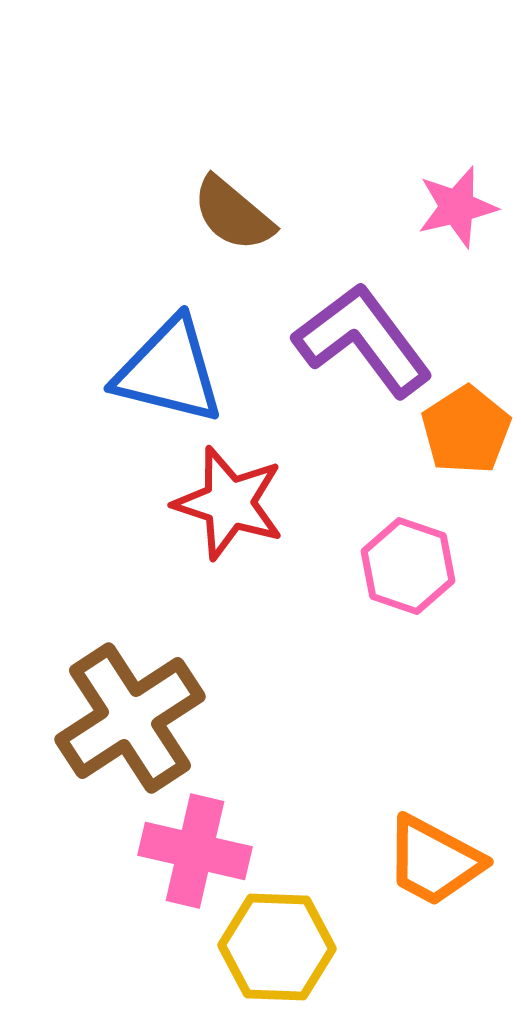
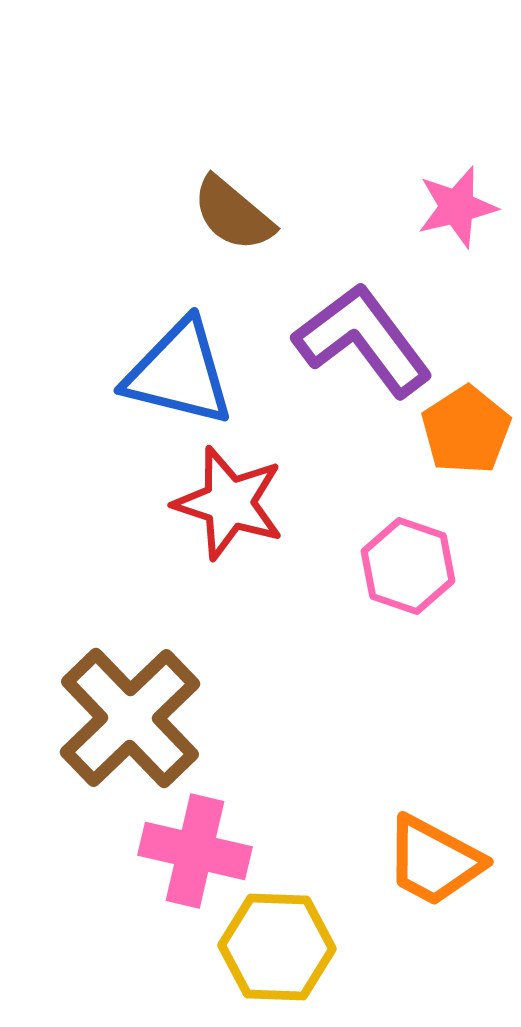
blue triangle: moved 10 px right, 2 px down
brown cross: rotated 11 degrees counterclockwise
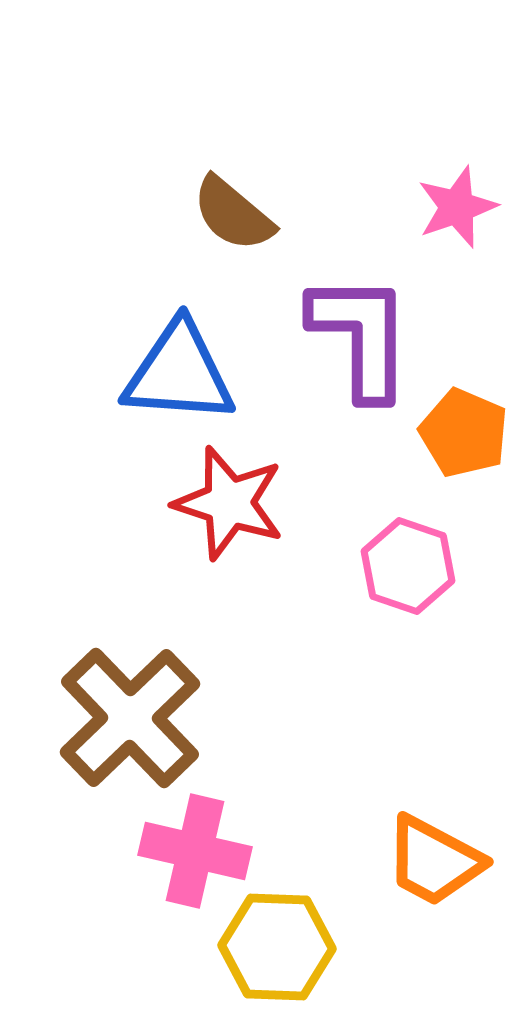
pink star: rotated 6 degrees counterclockwise
purple L-shape: moved 2 px left, 4 px up; rotated 37 degrees clockwise
blue triangle: rotated 10 degrees counterclockwise
orange pentagon: moved 2 px left, 3 px down; rotated 16 degrees counterclockwise
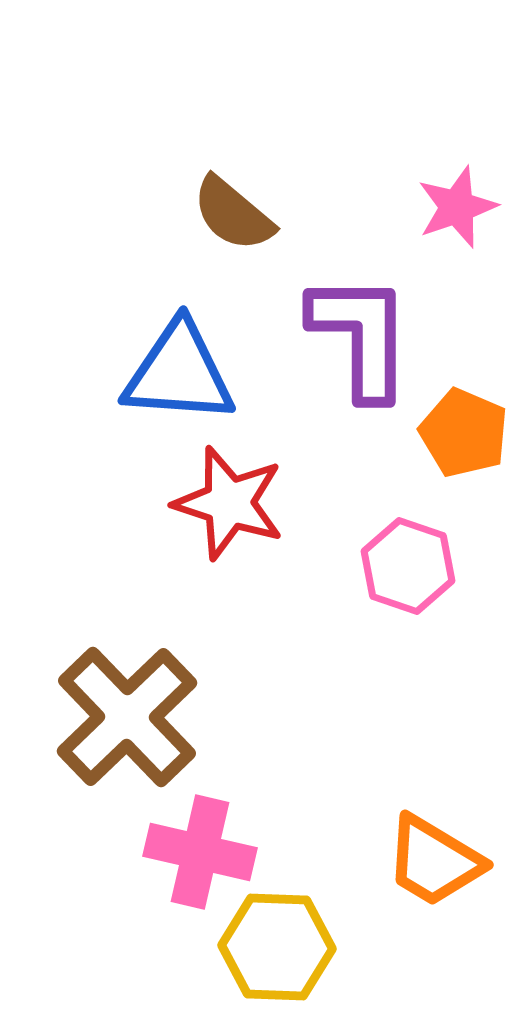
brown cross: moved 3 px left, 1 px up
pink cross: moved 5 px right, 1 px down
orange trapezoid: rotated 3 degrees clockwise
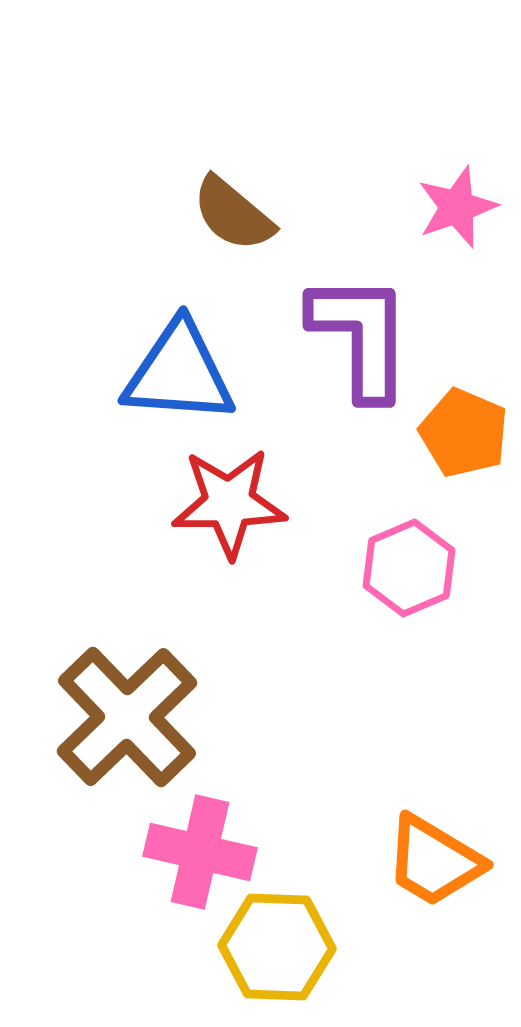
red star: rotated 19 degrees counterclockwise
pink hexagon: moved 1 px right, 2 px down; rotated 18 degrees clockwise
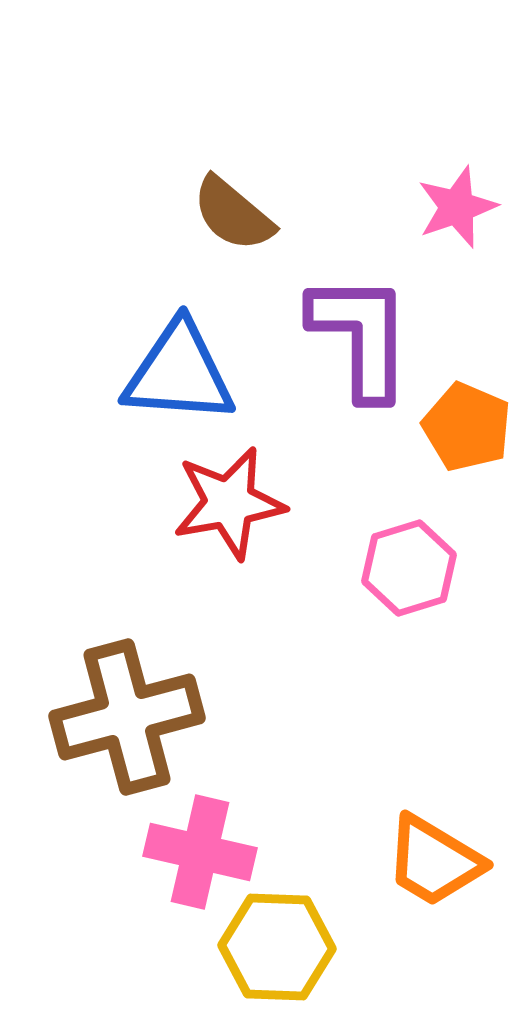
orange pentagon: moved 3 px right, 6 px up
red star: rotated 9 degrees counterclockwise
pink hexagon: rotated 6 degrees clockwise
brown cross: rotated 29 degrees clockwise
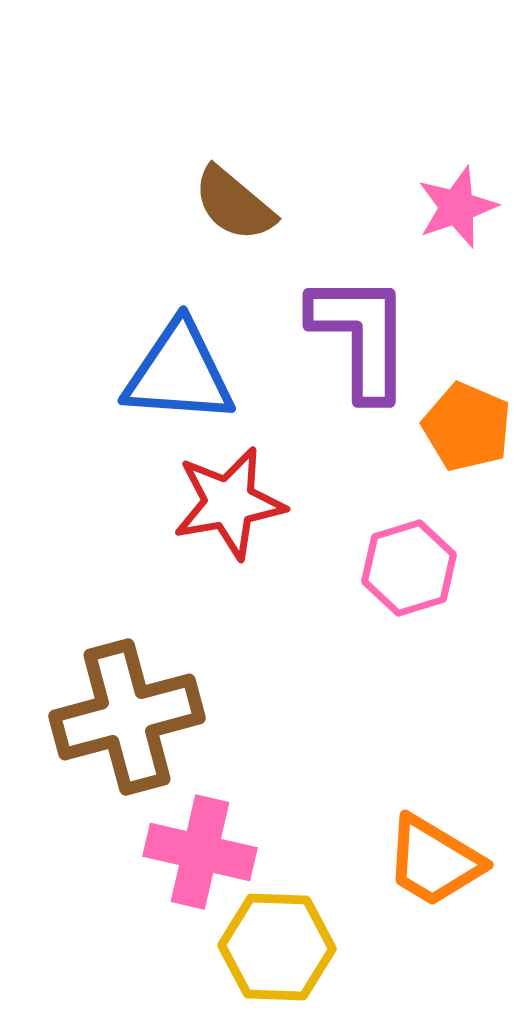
brown semicircle: moved 1 px right, 10 px up
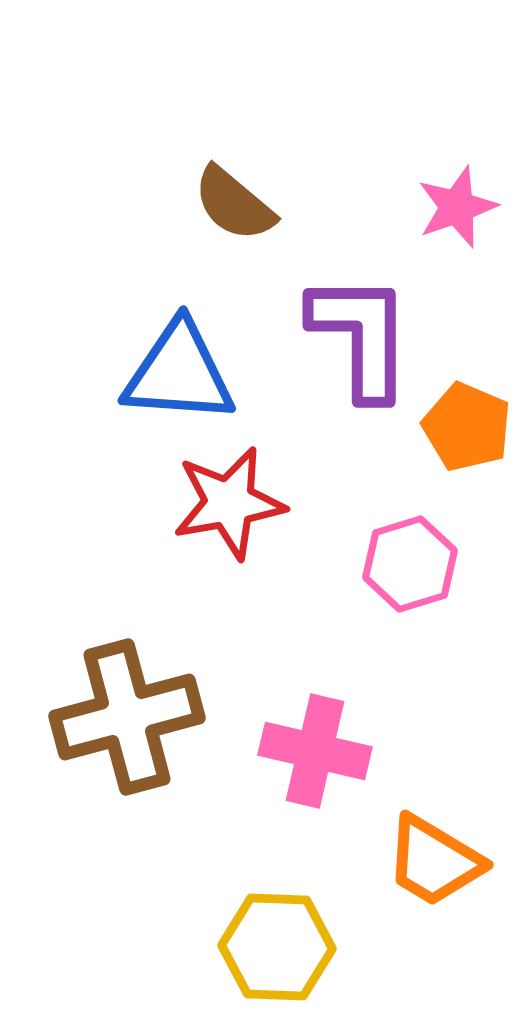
pink hexagon: moved 1 px right, 4 px up
pink cross: moved 115 px right, 101 px up
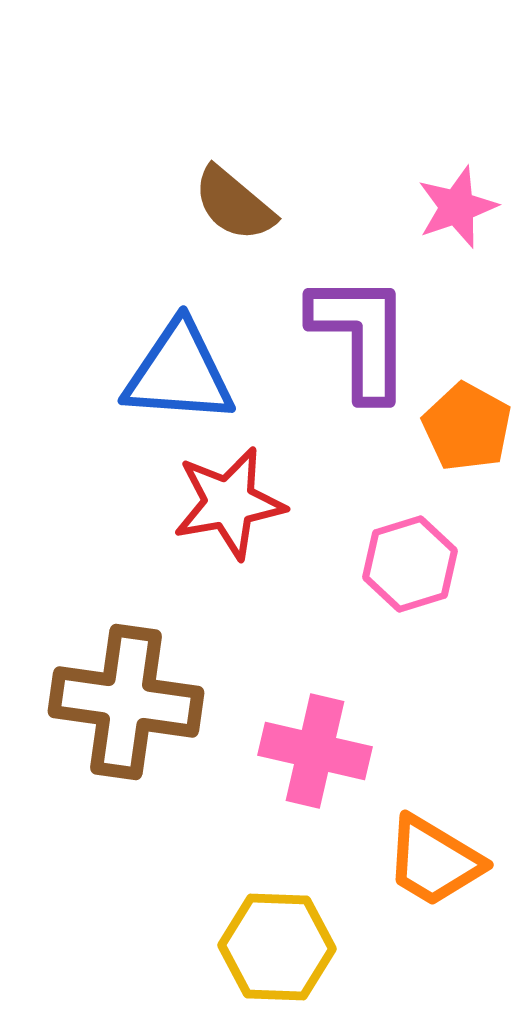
orange pentagon: rotated 6 degrees clockwise
brown cross: moved 1 px left, 15 px up; rotated 23 degrees clockwise
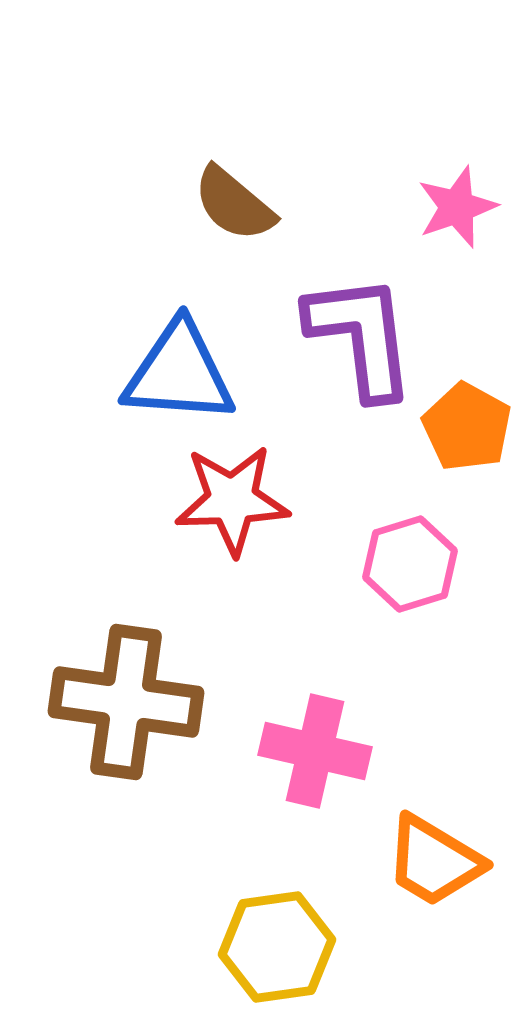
purple L-shape: rotated 7 degrees counterclockwise
red star: moved 3 px right, 3 px up; rotated 8 degrees clockwise
yellow hexagon: rotated 10 degrees counterclockwise
